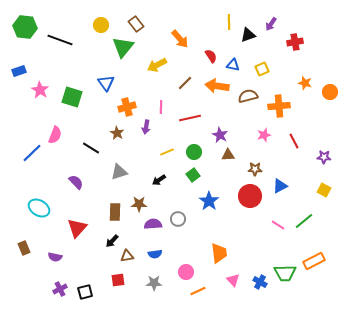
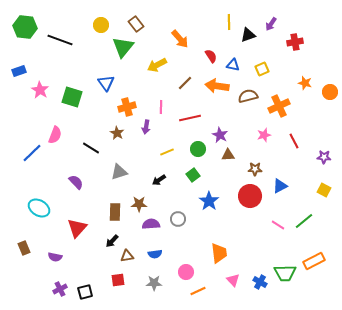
orange cross at (279, 106): rotated 20 degrees counterclockwise
green circle at (194, 152): moved 4 px right, 3 px up
purple semicircle at (153, 224): moved 2 px left
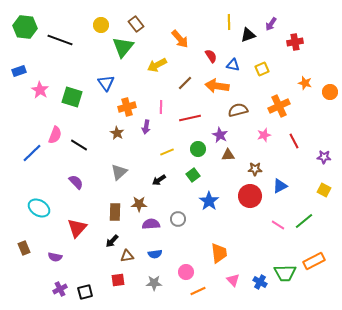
brown semicircle at (248, 96): moved 10 px left, 14 px down
black line at (91, 148): moved 12 px left, 3 px up
gray triangle at (119, 172): rotated 24 degrees counterclockwise
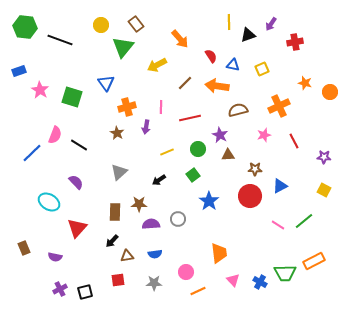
cyan ellipse at (39, 208): moved 10 px right, 6 px up
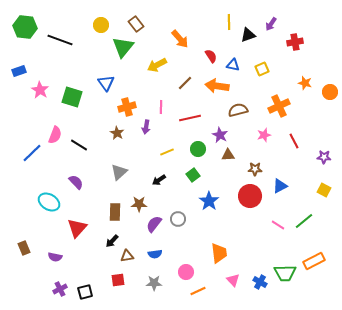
purple semicircle at (151, 224): moved 3 px right; rotated 48 degrees counterclockwise
